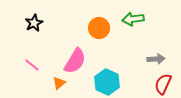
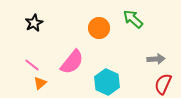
green arrow: rotated 50 degrees clockwise
pink semicircle: moved 3 px left, 1 px down; rotated 8 degrees clockwise
orange triangle: moved 19 px left
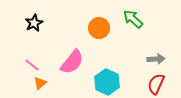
red semicircle: moved 7 px left
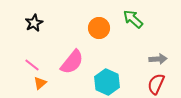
gray arrow: moved 2 px right
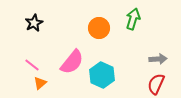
green arrow: rotated 65 degrees clockwise
cyan hexagon: moved 5 px left, 7 px up
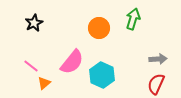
pink line: moved 1 px left, 1 px down
orange triangle: moved 4 px right
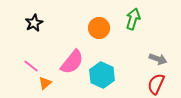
gray arrow: rotated 24 degrees clockwise
orange triangle: moved 1 px right
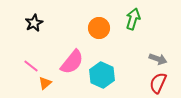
red semicircle: moved 2 px right, 1 px up
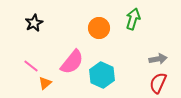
gray arrow: rotated 30 degrees counterclockwise
